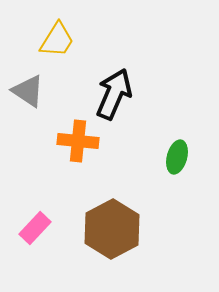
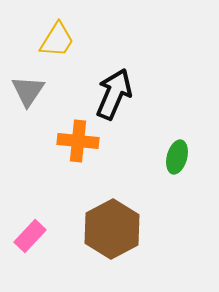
gray triangle: rotated 30 degrees clockwise
pink rectangle: moved 5 px left, 8 px down
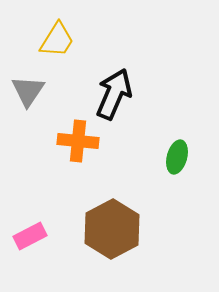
pink rectangle: rotated 20 degrees clockwise
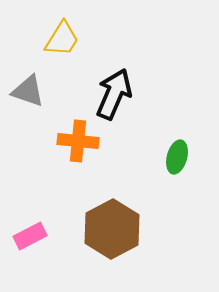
yellow trapezoid: moved 5 px right, 1 px up
gray triangle: rotated 45 degrees counterclockwise
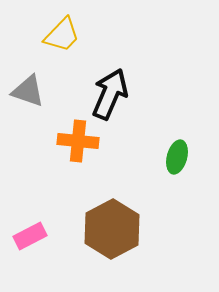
yellow trapezoid: moved 4 px up; rotated 12 degrees clockwise
black arrow: moved 4 px left
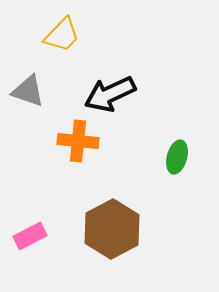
black arrow: rotated 138 degrees counterclockwise
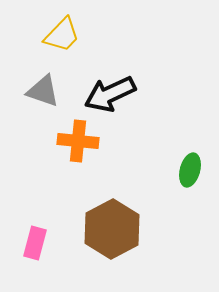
gray triangle: moved 15 px right
green ellipse: moved 13 px right, 13 px down
pink rectangle: moved 5 px right, 7 px down; rotated 48 degrees counterclockwise
